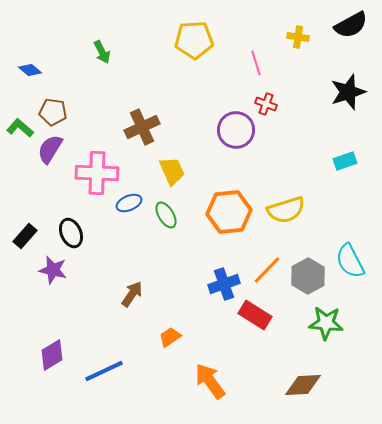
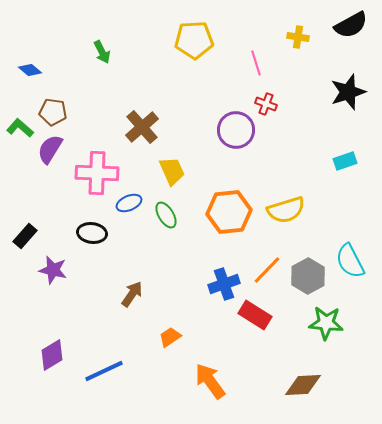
brown cross: rotated 16 degrees counterclockwise
black ellipse: moved 21 px right; rotated 60 degrees counterclockwise
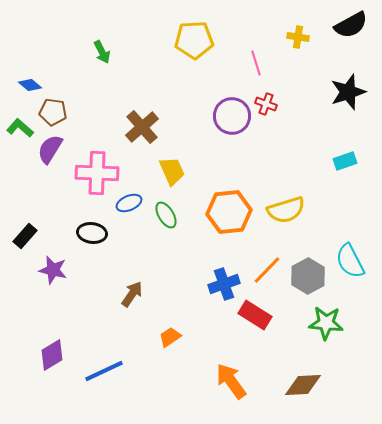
blue diamond: moved 15 px down
purple circle: moved 4 px left, 14 px up
orange arrow: moved 21 px right
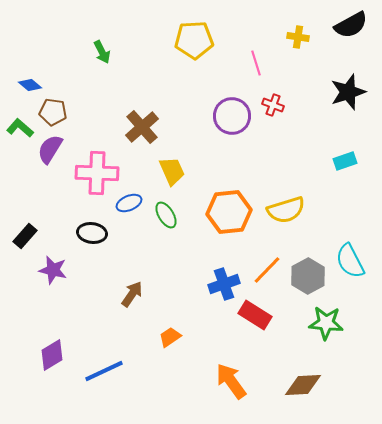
red cross: moved 7 px right, 1 px down
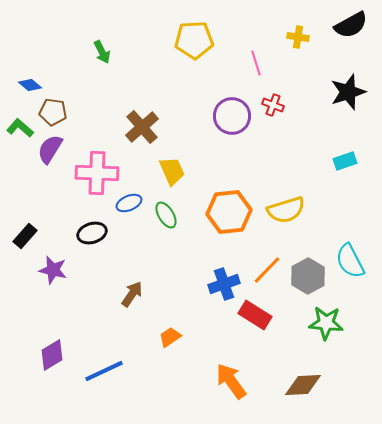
black ellipse: rotated 24 degrees counterclockwise
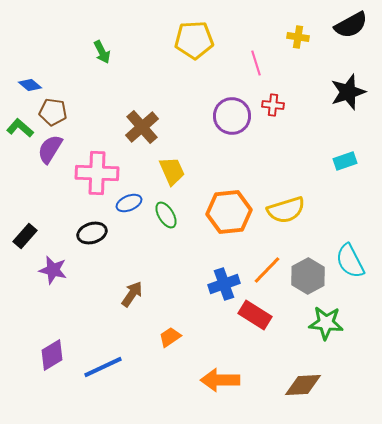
red cross: rotated 15 degrees counterclockwise
blue line: moved 1 px left, 4 px up
orange arrow: moved 11 px left, 1 px up; rotated 54 degrees counterclockwise
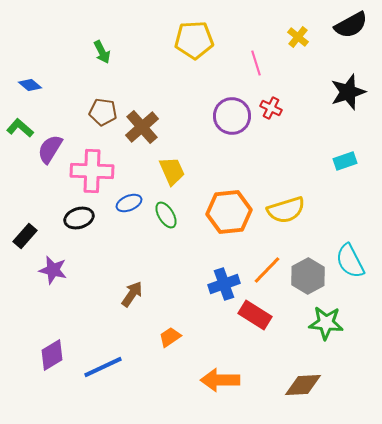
yellow cross: rotated 30 degrees clockwise
red cross: moved 2 px left, 3 px down; rotated 20 degrees clockwise
brown pentagon: moved 50 px right
pink cross: moved 5 px left, 2 px up
black ellipse: moved 13 px left, 15 px up
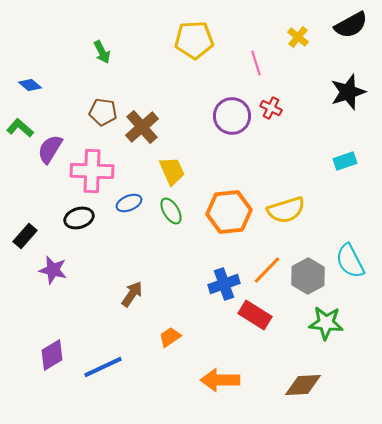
green ellipse: moved 5 px right, 4 px up
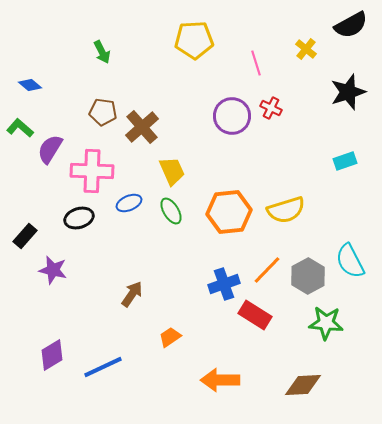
yellow cross: moved 8 px right, 12 px down
